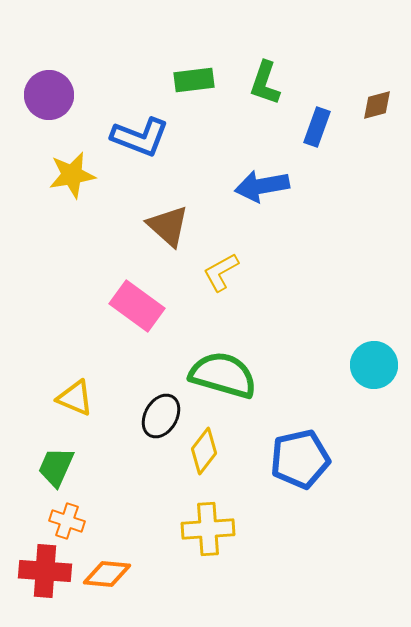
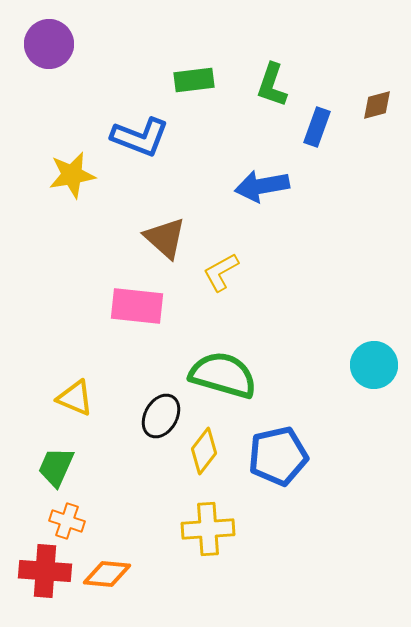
green L-shape: moved 7 px right, 2 px down
purple circle: moved 51 px up
brown triangle: moved 3 px left, 12 px down
pink rectangle: rotated 30 degrees counterclockwise
blue pentagon: moved 22 px left, 3 px up
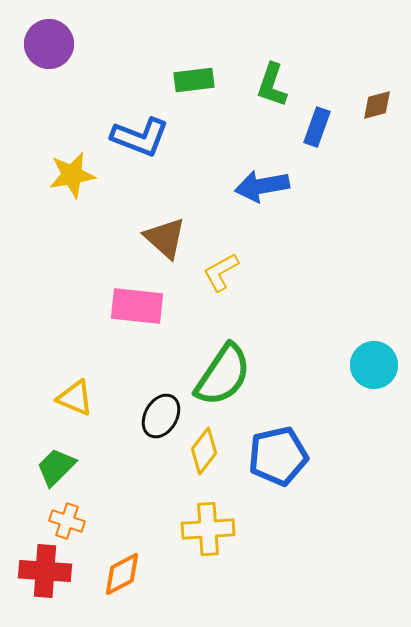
green semicircle: rotated 108 degrees clockwise
green trapezoid: rotated 21 degrees clockwise
orange diamond: moved 15 px right; rotated 33 degrees counterclockwise
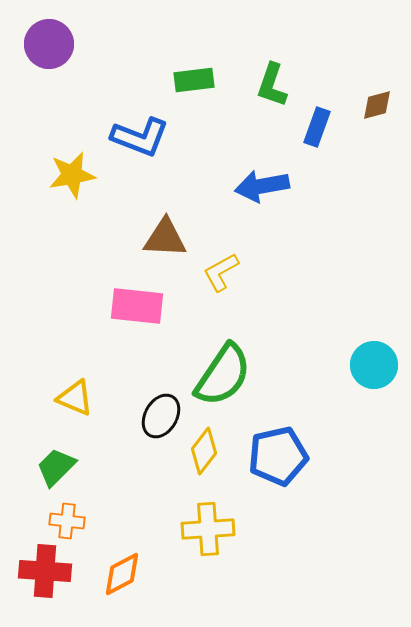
brown triangle: rotated 39 degrees counterclockwise
orange cross: rotated 12 degrees counterclockwise
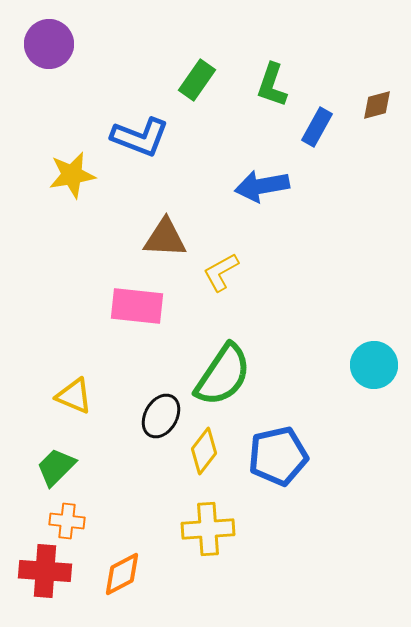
green rectangle: moved 3 px right; rotated 48 degrees counterclockwise
blue rectangle: rotated 9 degrees clockwise
yellow triangle: moved 1 px left, 2 px up
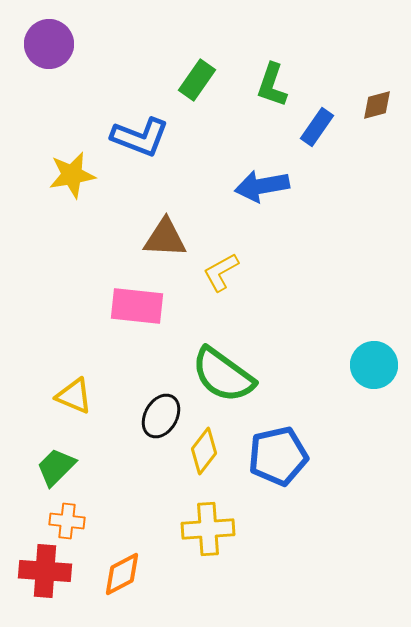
blue rectangle: rotated 6 degrees clockwise
green semicircle: rotated 92 degrees clockwise
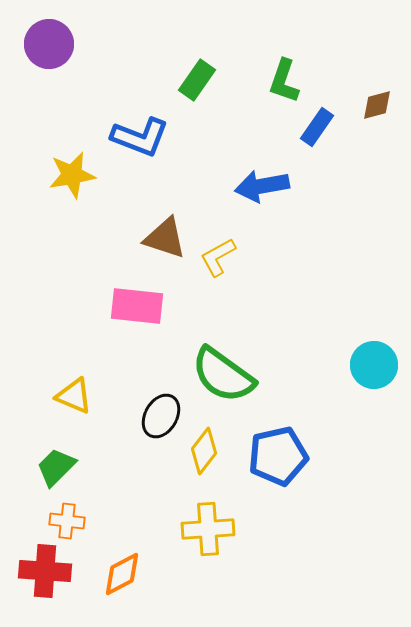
green L-shape: moved 12 px right, 4 px up
brown triangle: rotated 15 degrees clockwise
yellow L-shape: moved 3 px left, 15 px up
